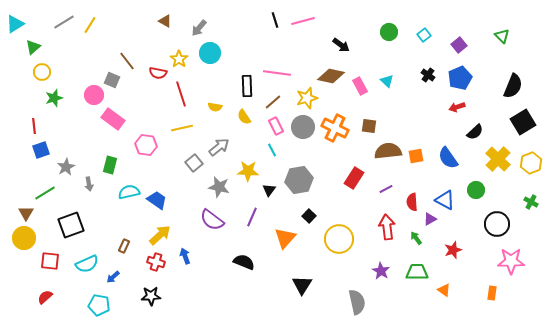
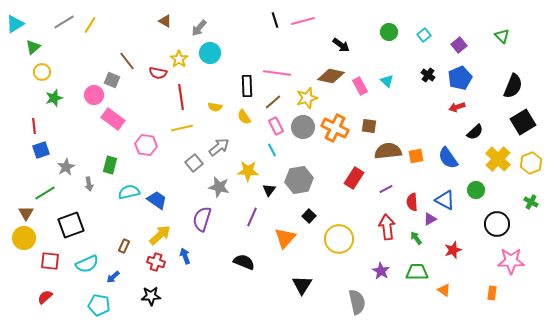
red line at (181, 94): moved 3 px down; rotated 10 degrees clockwise
purple semicircle at (212, 220): moved 10 px left, 1 px up; rotated 70 degrees clockwise
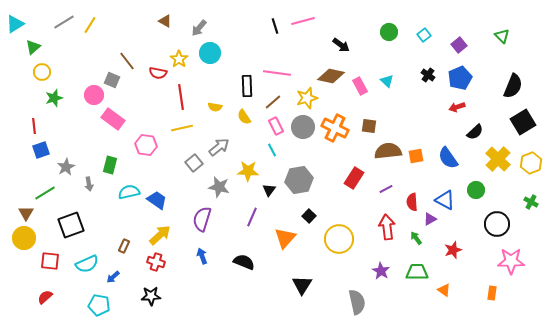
black line at (275, 20): moved 6 px down
blue arrow at (185, 256): moved 17 px right
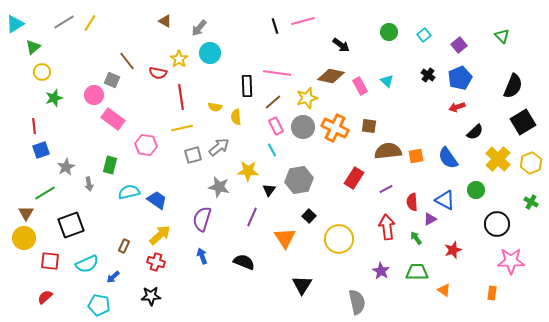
yellow line at (90, 25): moved 2 px up
yellow semicircle at (244, 117): moved 8 px left; rotated 28 degrees clockwise
gray square at (194, 163): moved 1 px left, 8 px up; rotated 24 degrees clockwise
orange triangle at (285, 238): rotated 15 degrees counterclockwise
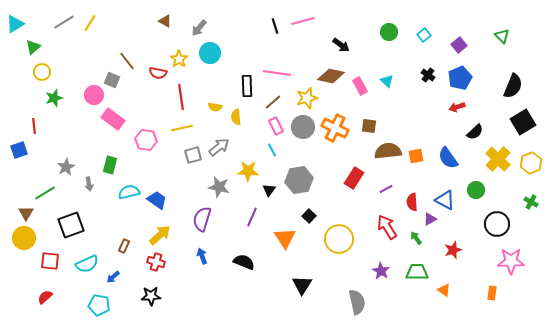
pink hexagon at (146, 145): moved 5 px up
blue square at (41, 150): moved 22 px left
red arrow at (387, 227): rotated 25 degrees counterclockwise
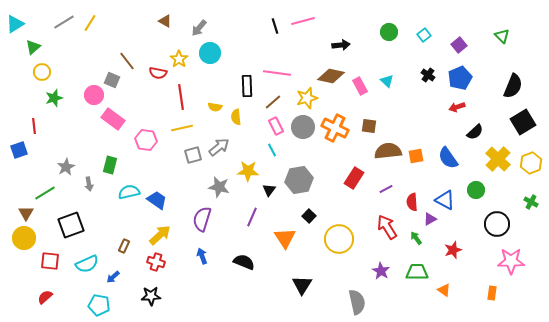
black arrow at (341, 45): rotated 42 degrees counterclockwise
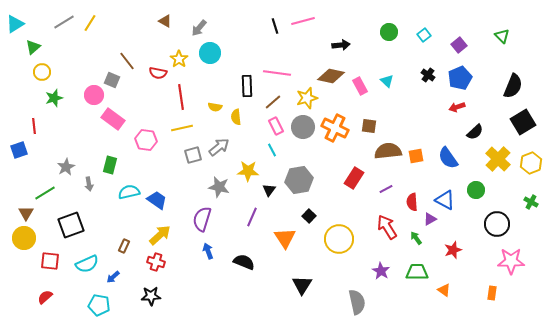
blue arrow at (202, 256): moved 6 px right, 5 px up
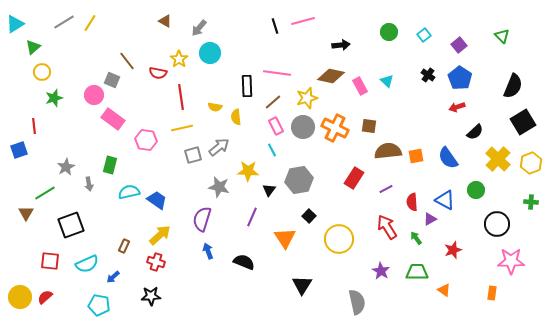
blue pentagon at (460, 78): rotated 15 degrees counterclockwise
green cross at (531, 202): rotated 24 degrees counterclockwise
yellow circle at (24, 238): moved 4 px left, 59 px down
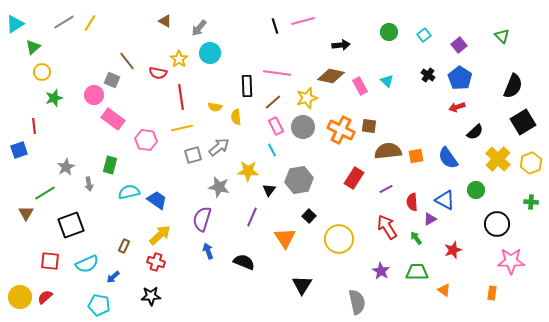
orange cross at (335, 128): moved 6 px right, 2 px down
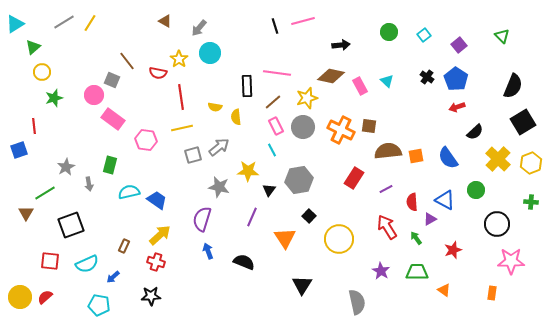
black cross at (428, 75): moved 1 px left, 2 px down
blue pentagon at (460, 78): moved 4 px left, 1 px down
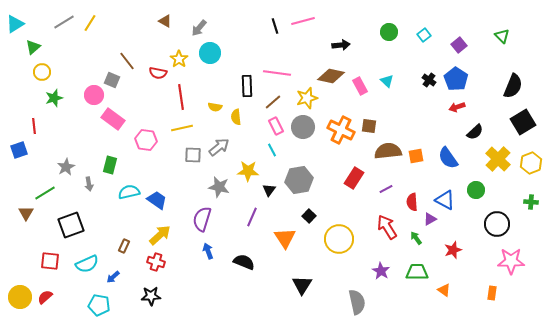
black cross at (427, 77): moved 2 px right, 3 px down
gray square at (193, 155): rotated 18 degrees clockwise
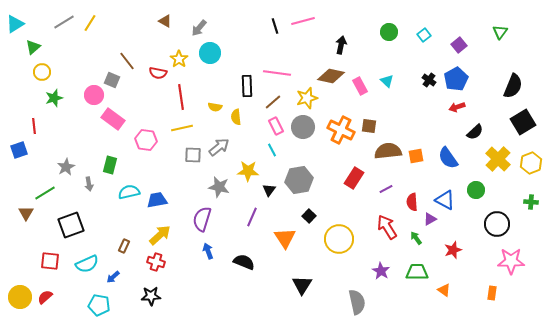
green triangle at (502, 36): moved 2 px left, 4 px up; rotated 21 degrees clockwise
black arrow at (341, 45): rotated 72 degrees counterclockwise
blue pentagon at (456, 79): rotated 10 degrees clockwise
blue trapezoid at (157, 200): rotated 45 degrees counterclockwise
